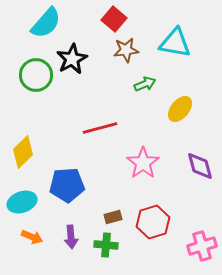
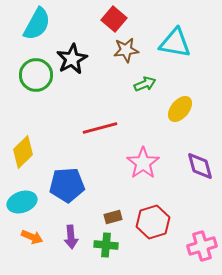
cyan semicircle: moved 9 px left, 1 px down; rotated 12 degrees counterclockwise
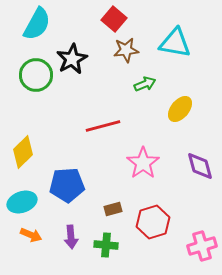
red line: moved 3 px right, 2 px up
brown rectangle: moved 8 px up
orange arrow: moved 1 px left, 2 px up
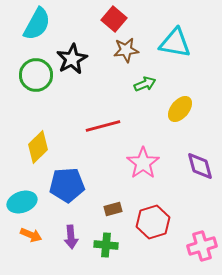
yellow diamond: moved 15 px right, 5 px up
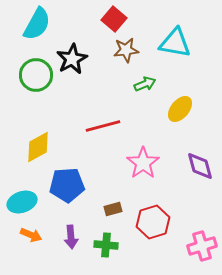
yellow diamond: rotated 16 degrees clockwise
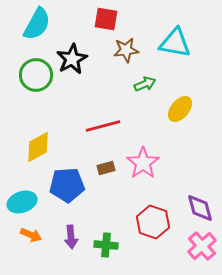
red square: moved 8 px left; rotated 30 degrees counterclockwise
purple diamond: moved 42 px down
brown rectangle: moved 7 px left, 41 px up
red hexagon: rotated 24 degrees counterclockwise
pink cross: rotated 24 degrees counterclockwise
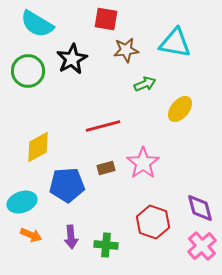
cyan semicircle: rotated 92 degrees clockwise
green circle: moved 8 px left, 4 px up
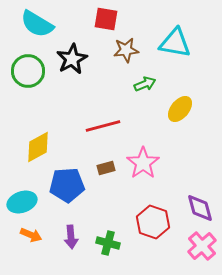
green cross: moved 2 px right, 2 px up; rotated 10 degrees clockwise
